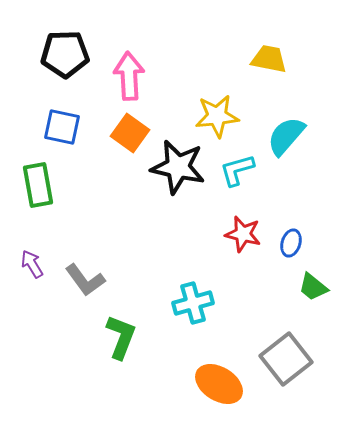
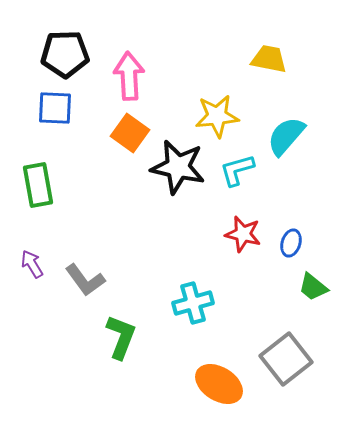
blue square: moved 7 px left, 19 px up; rotated 9 degrees counterclockwise
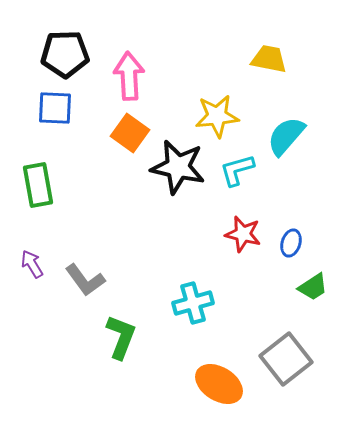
green trapezoid: rotated 72 degrees counterclockwise
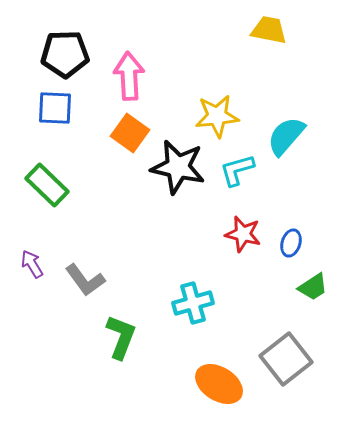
yellow trapezoid: moved 29 px up
green rectangle: moved 9 px right; rotated 36 degrees counterclockwise
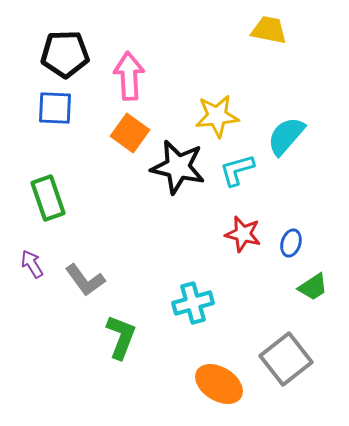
green rectangle: moved 1 px right, 13 px down; rotated 27 degrees clockwise
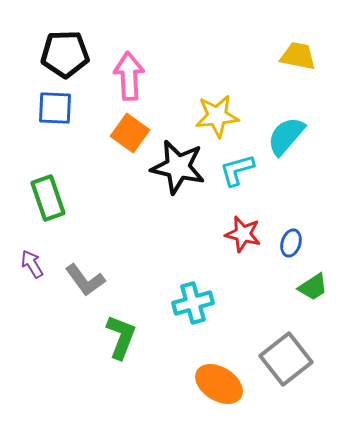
yellow trapezoid: moved 29 px right, 26 px down
